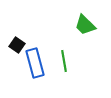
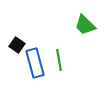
green line: moved 5 px left, 1 px up
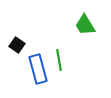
green trapezoid: rotated 15 degrees clockwise
blue rectangle: moved 3 px right, 6 px down
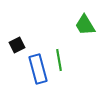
black square: rotated 28 degrees clockwise
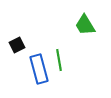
blue rectangle: moved 1 px right
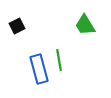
black square: moved 19 px up
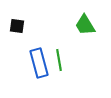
black square: rotated 35 degrees clockwise
blue rectangle: moved 6 px up
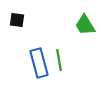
black square: moved 6 px up
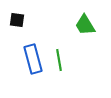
blue rectangle: moved 6 px left, 4 px up
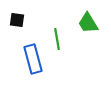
green trapezoid: moved 3 px right, 2 px up
green line: moved 2 px left, 21 px up
